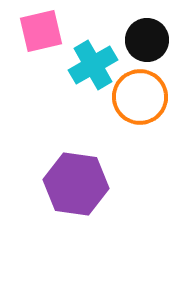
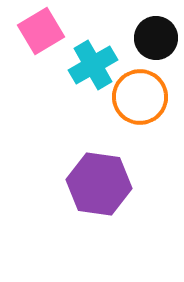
pink square: rotated 18 degrees counterclockwise
black circle: moved 9 px right, 2 px up
purple hexagon: moved 23 px right
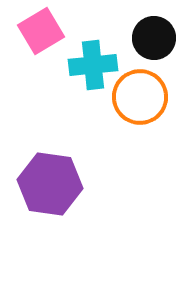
black circle: moved 2 px left
cyan cross: rotated 24 degrees clockwise
purple hexagon: moved 49 px left
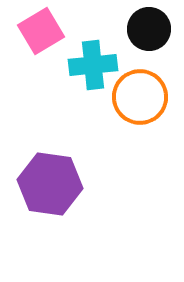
black circle: moved 5 px left, 9 px up
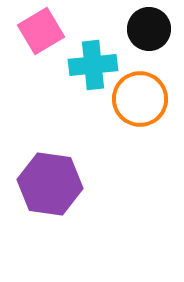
orange circle: moved 2 px down
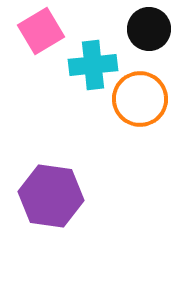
purple hexagon: moved 1 px right, 12 px down
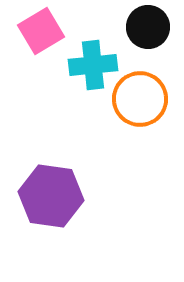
black circle: moved 1 px left, 2 px up
